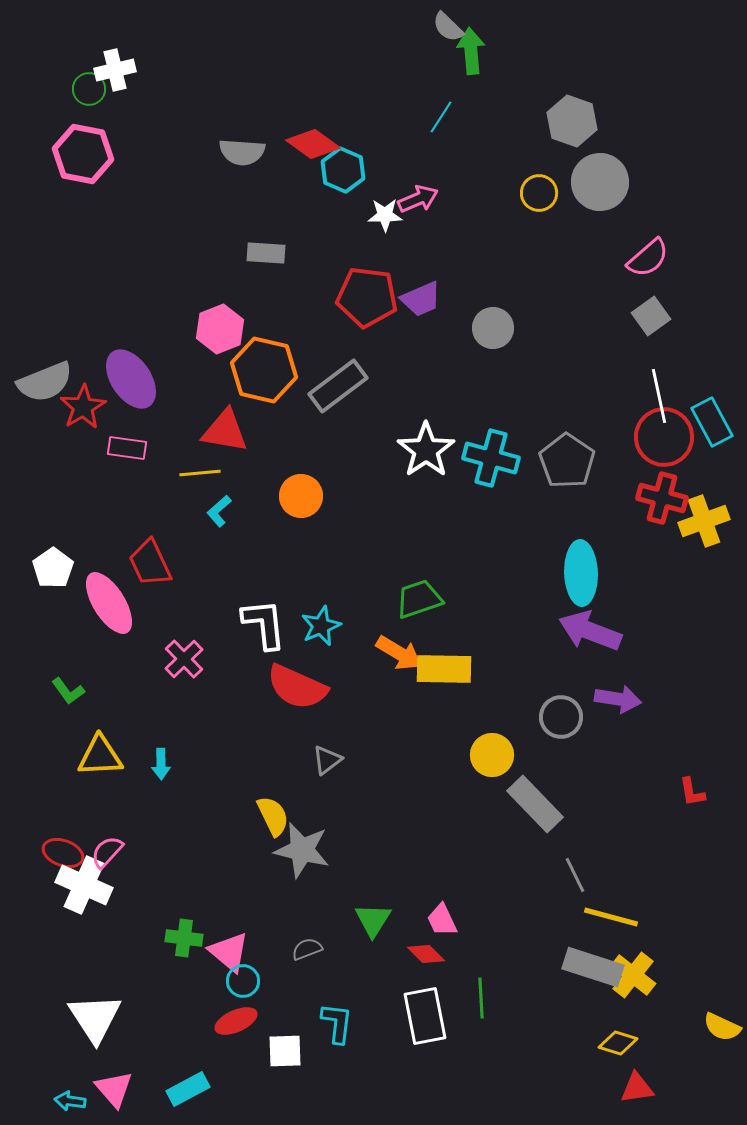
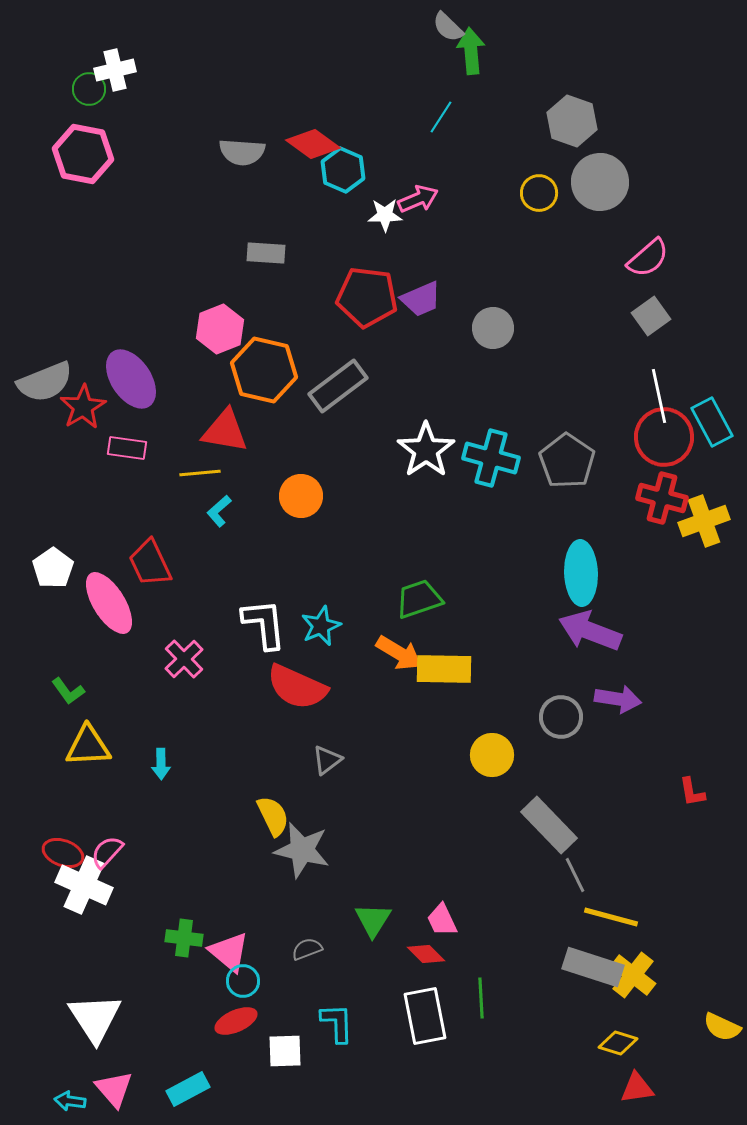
yellow triangle at (100, 756): moved 12 px left, 10 px up
gray rectangle at (535, 804): moved 14 px right, 21 px down
cyan L-shape at (337, 1023): rotated 9 degrees counterclockwise
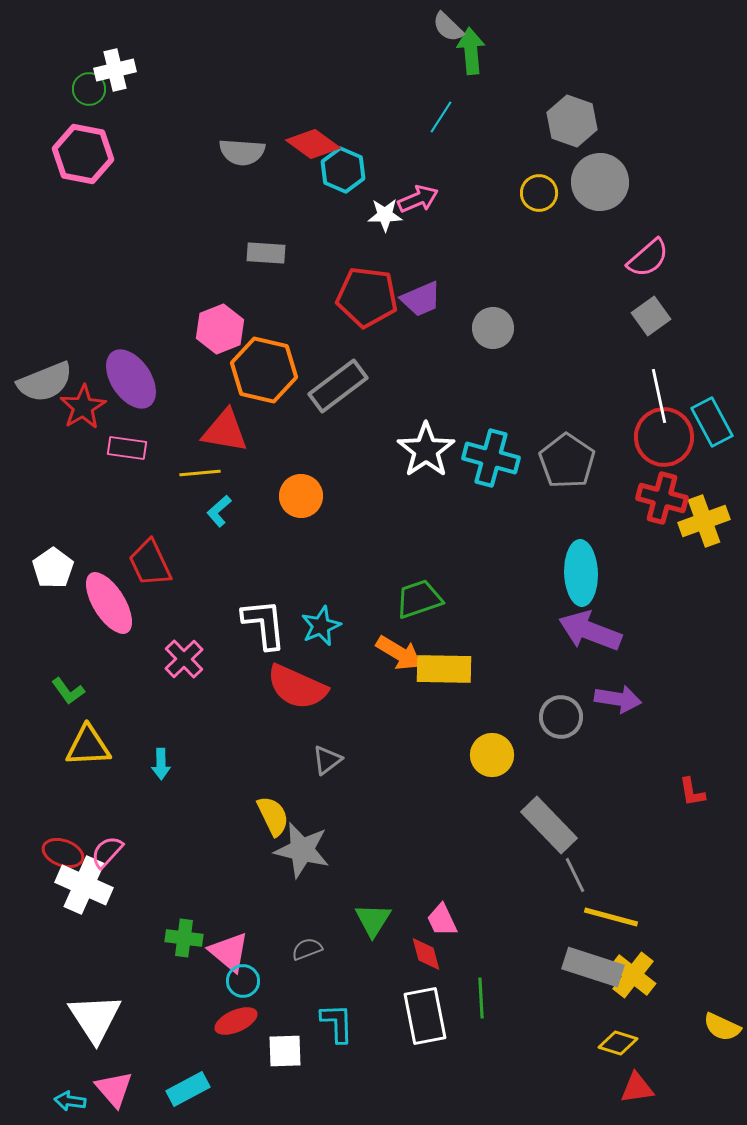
red diamond at (426, 954): rotated 30 degrees clockwise
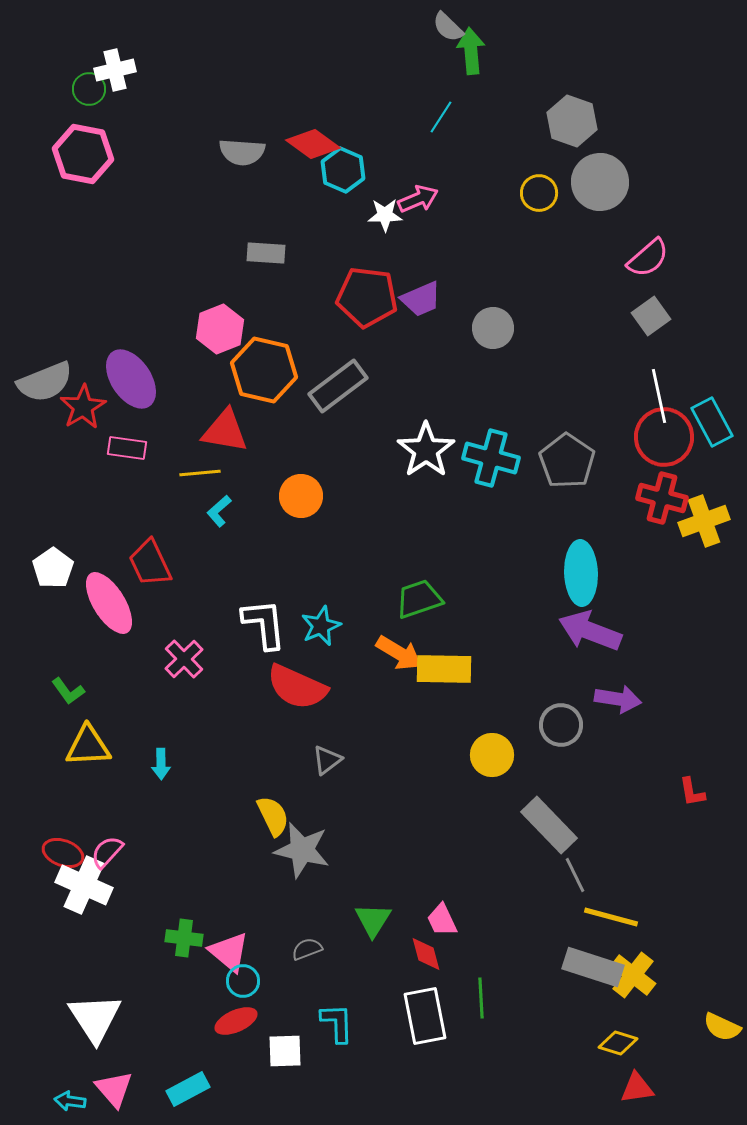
gray circle at (561, 717): moved 8 px down
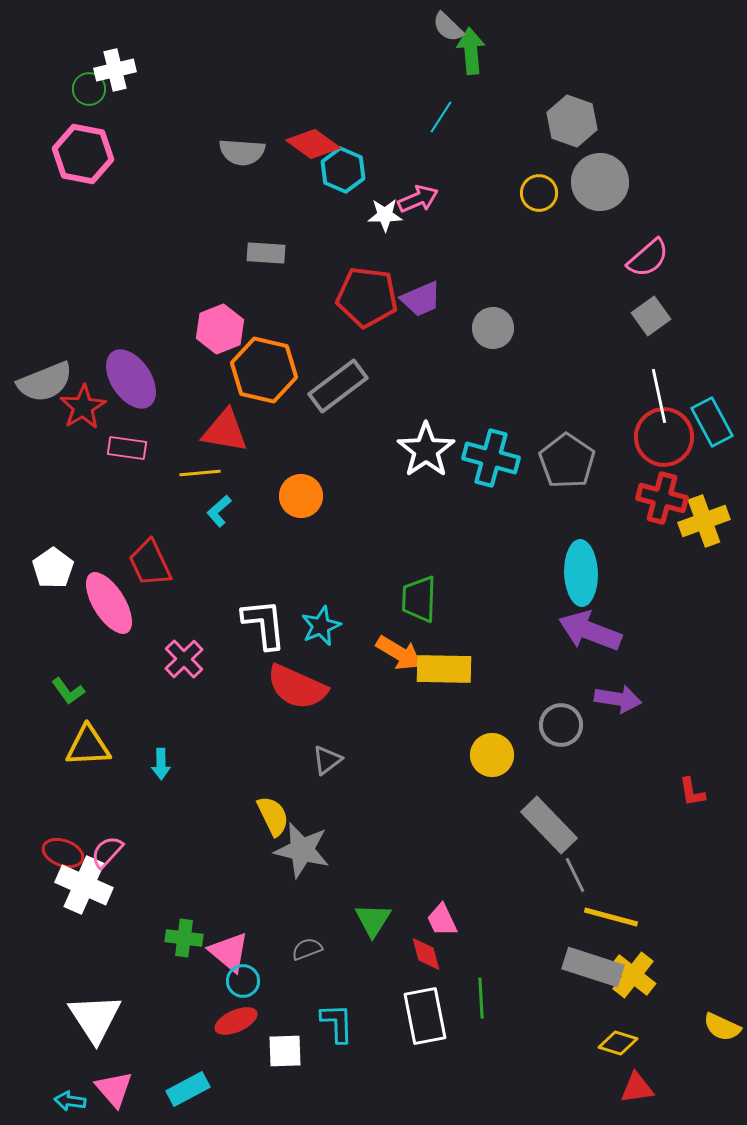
green trapezoid at (419, 599): rotated 69 degrees counterclockwise
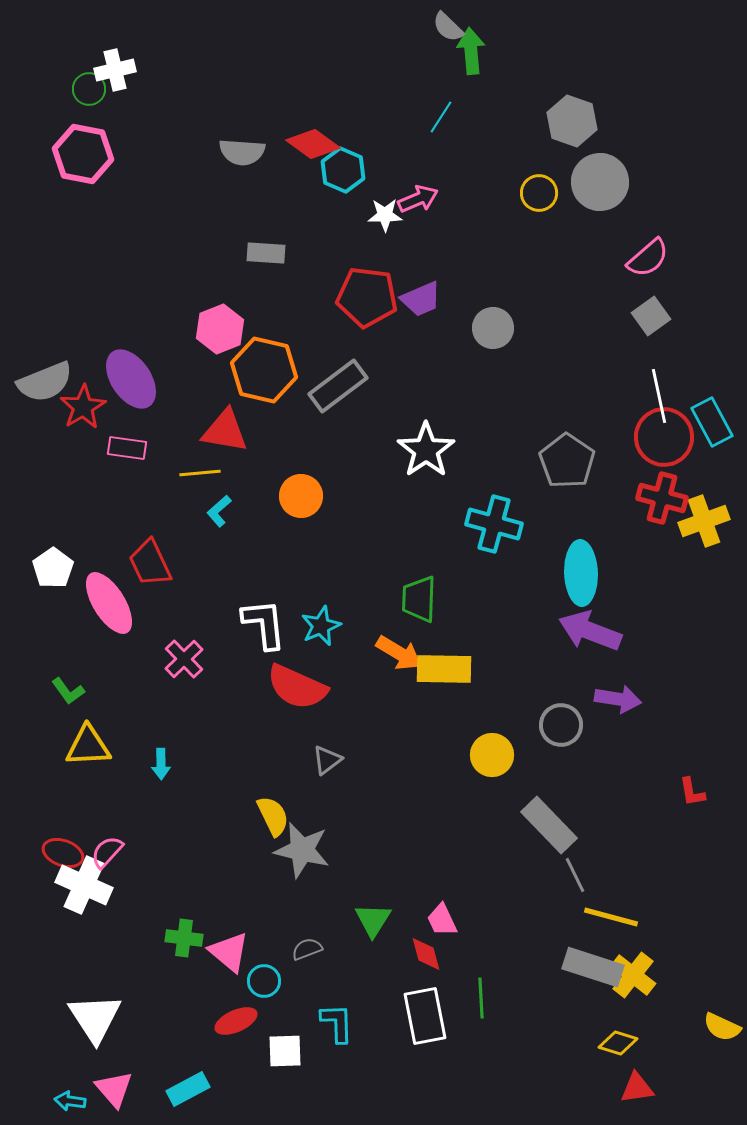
cyan cross at (491, 458): moved 3 px right, 66 px down
cyan circle at (243, 981): moved 21 px right
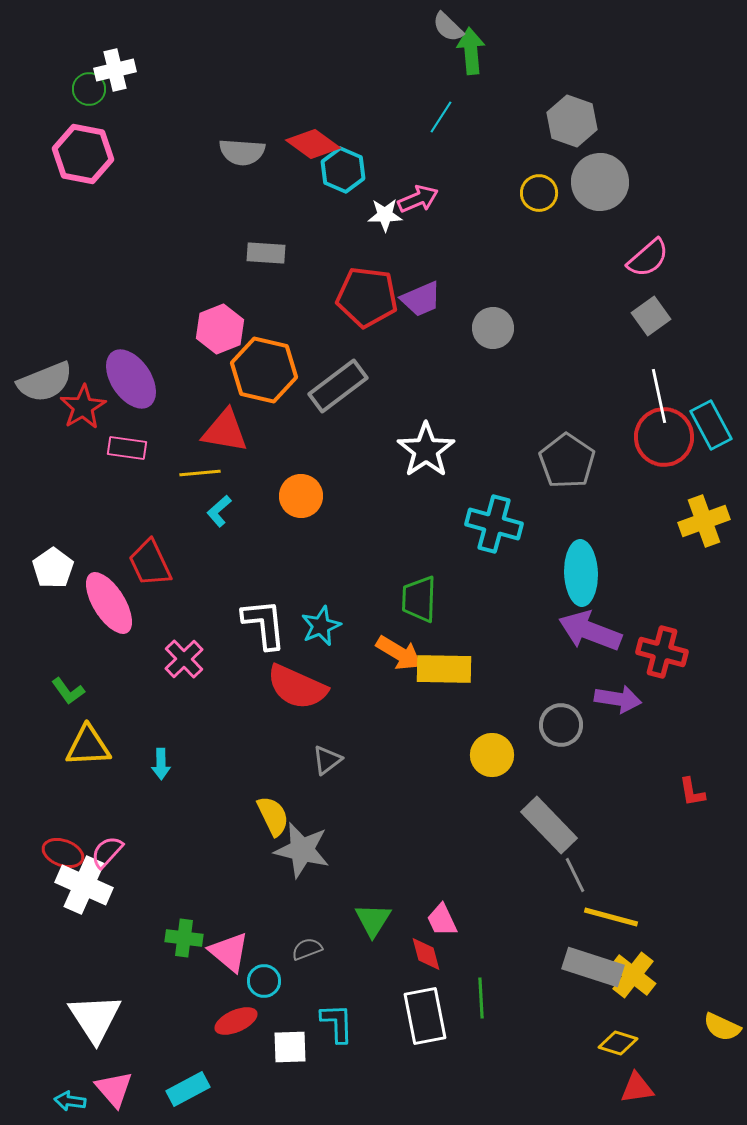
cyan rectangle at (712, 422): moved 1 px left, 3 px down
red cross at (662, 498): moved 154 px down
white square at (285, 1051): moved 5 px right, 4 px up
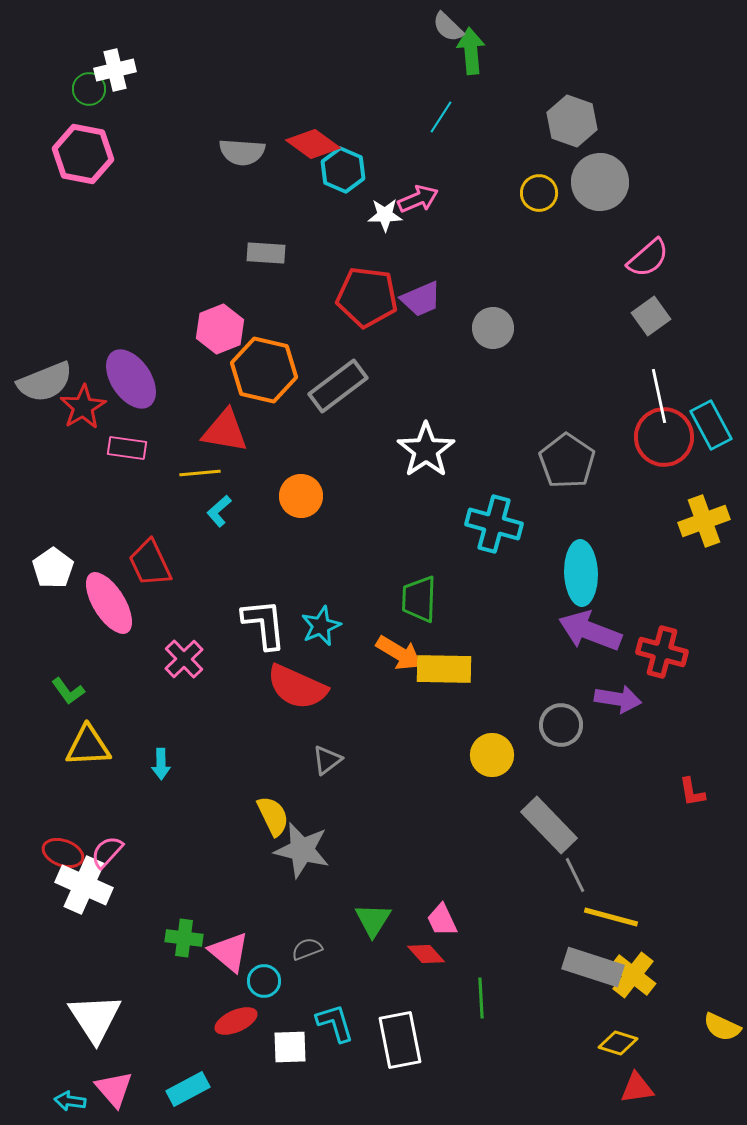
red diamond at (426, 954): rotated 27 degrees counterclockwise
white rectangle at (425, 1016): moved 25 px left, 24 px down
cyan L-shape at (337, 1023): moved 2 px left; rotated 15 degrees counterclockwise
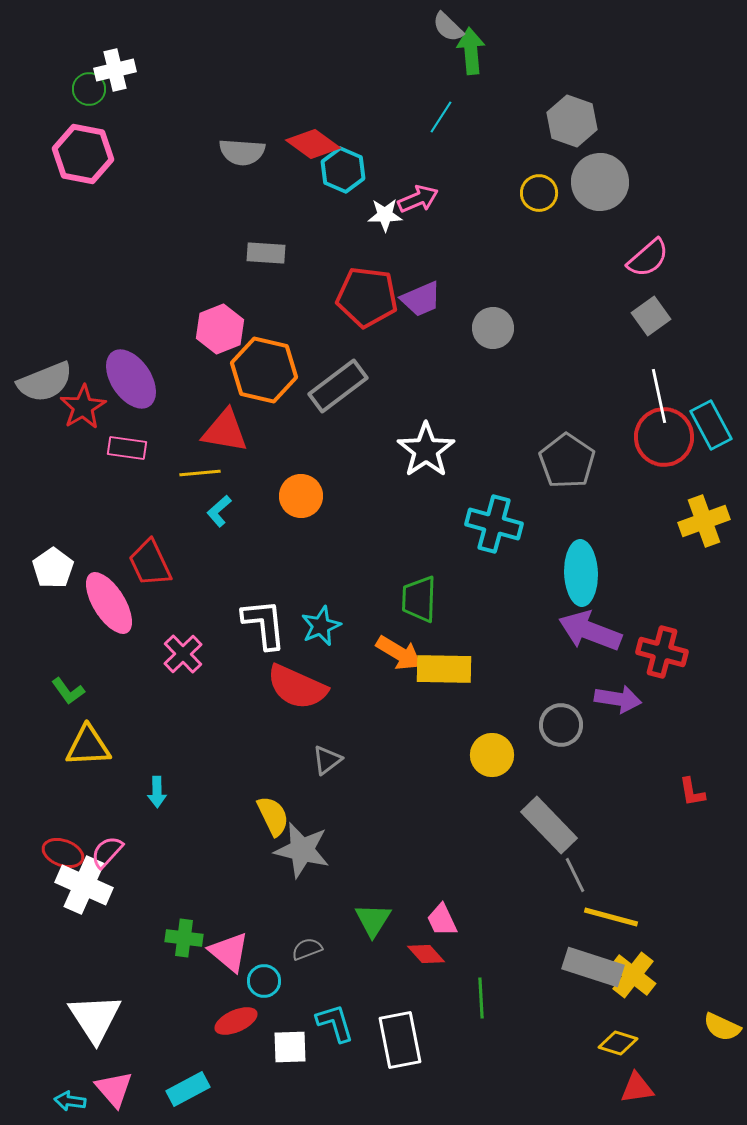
pink cross at (184, 659): moved 1 px left, 5 px up
cyan arrow at (161, 764): moved 4 px left, 28 px down
